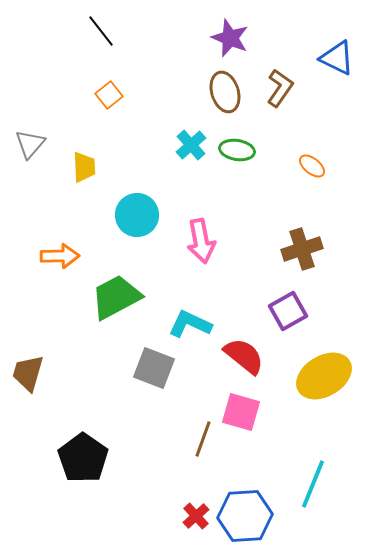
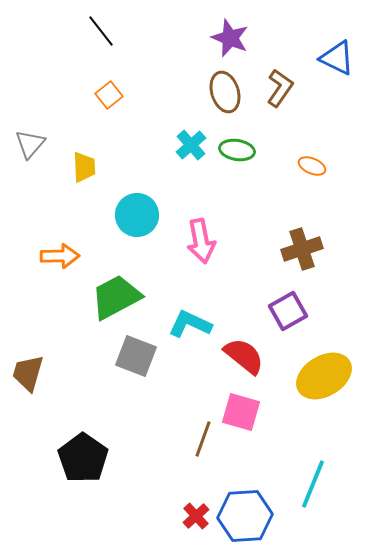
orange ellipse: rotated 16 degrees counterclockwise
gray square: moved 18 px left, 12 px up
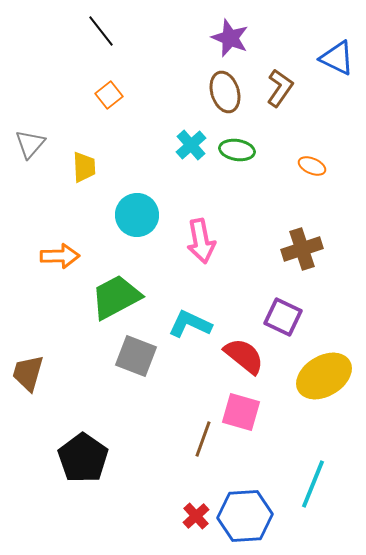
purple square: moved 5 px left, 6 px down; rotated 36 degrees counterclockwise
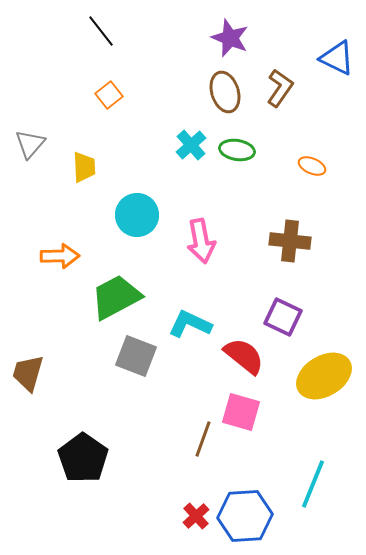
brown cross: moved 12 px left, 8 px up; rotated 24 degrees clockwise
